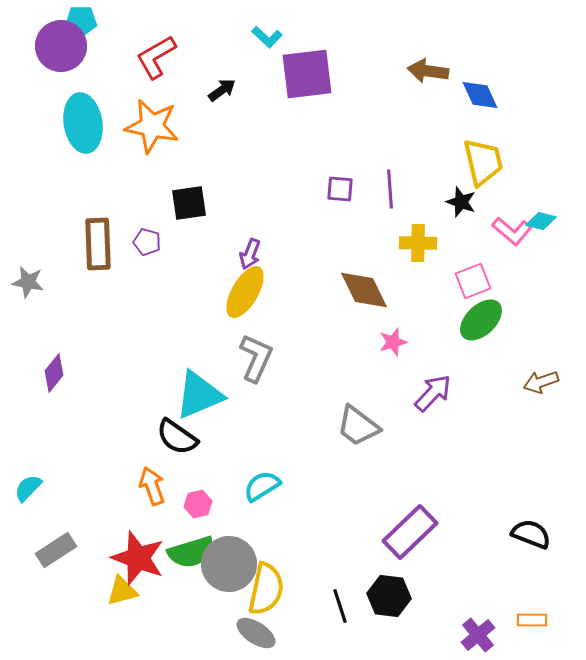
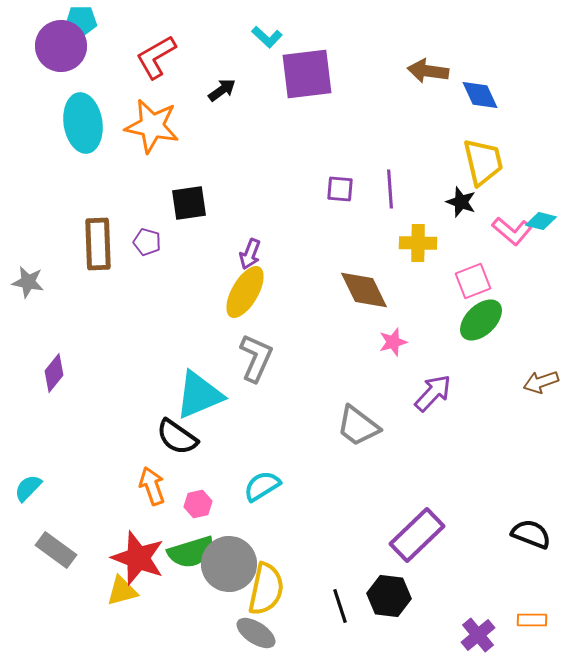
purple rectangle at (410, 532): moved 7 px right, 3 px down
gray rectangle at (56, 550): rotated 69 degrees clockwise
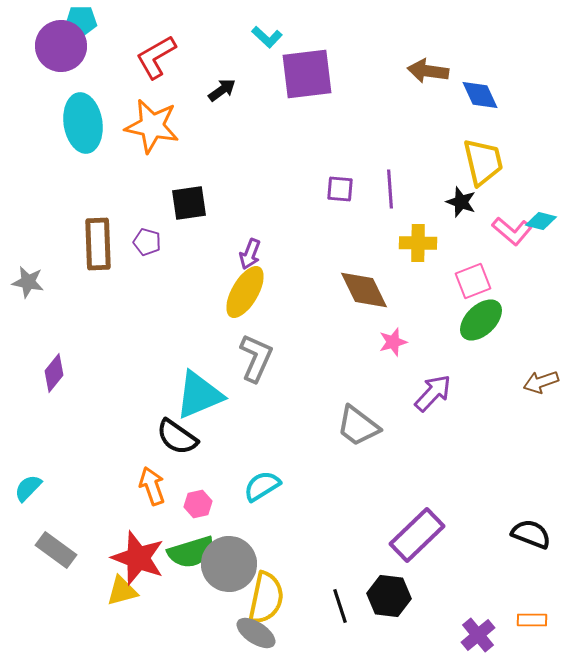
yellow semicircle at (266, 589): moved 9 px down
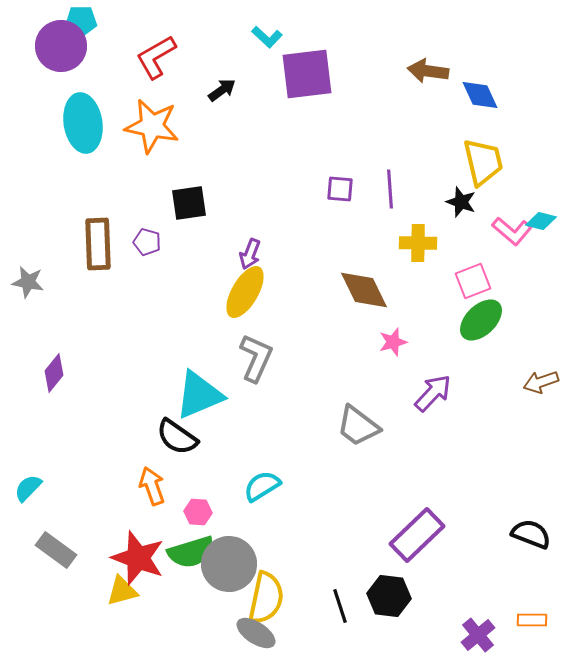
pink hexagon at (198, 504): moved 8 px down; rotated 16 degrees clockwise
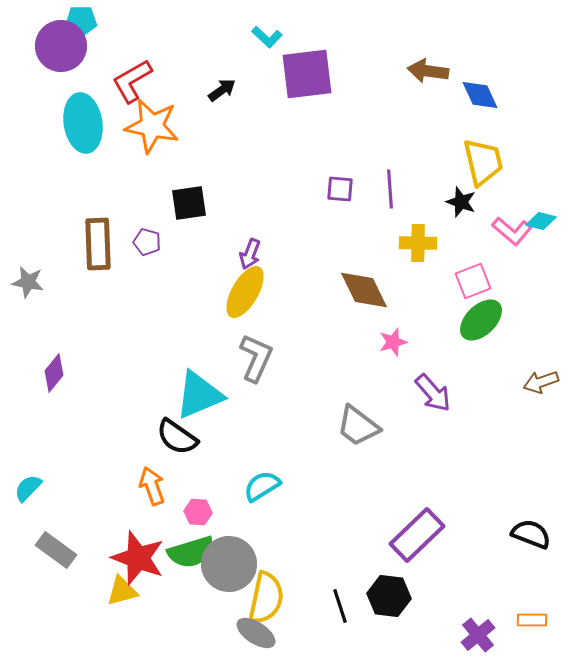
red L-shape at (156, 57): moved 24 px left, 24 px down
purple arrow at (433, 393): rotated 96 degrees clockwise
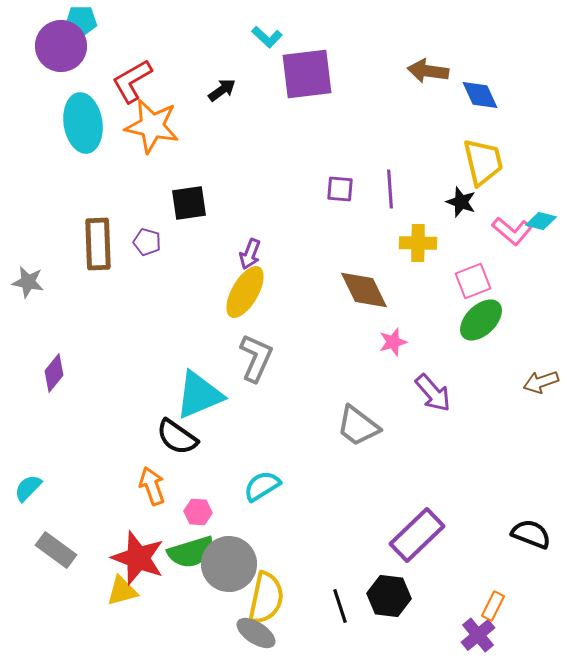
orange rectangle at (532, 620): moved 39 px left, 14 px up; rotated 64 degrees counterclockwise
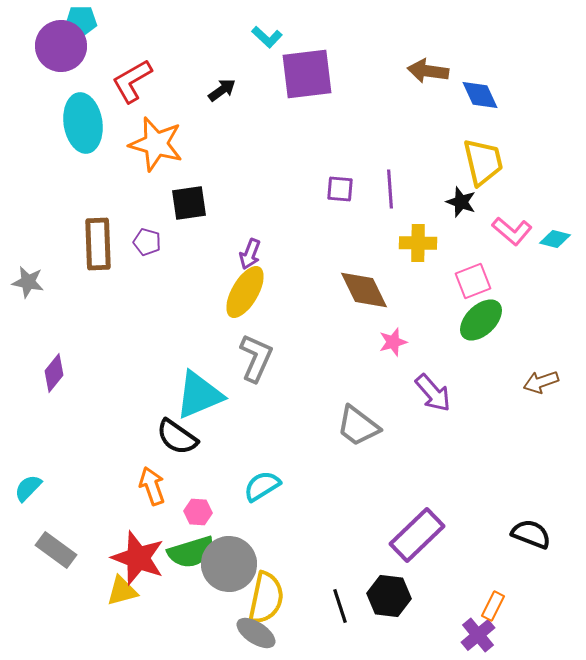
orange star at (152, 126): moved 4 px right, 18 px down; rotated 4 degrees clockwise
cyan diamond at (541, 221): moved 14 px right, 18 px down
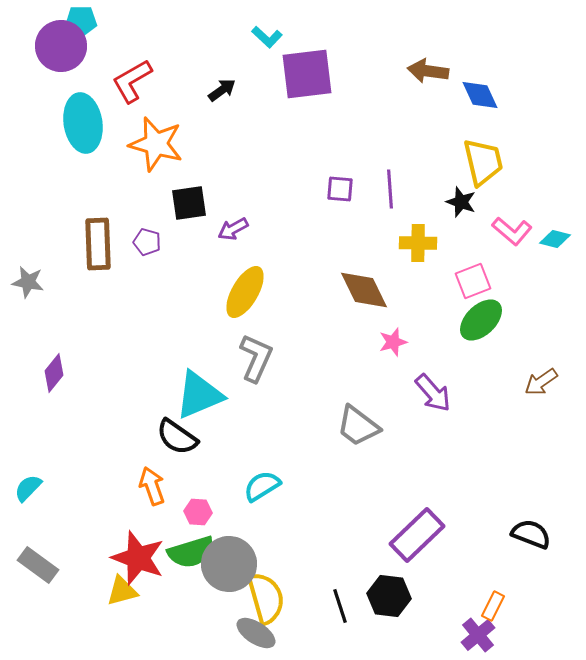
purple arrow at (250, 254): moved 17 px left, 25 px up; rotated 40 degrees clockwise
brown arrow at (541, 382): rotated 16 degrees counterclockwise
gray rectangle at (56, 550): moved 18 px left, 15 px down
yellow semicircle at (266, 598): rotated 28 degrees counterclockwise
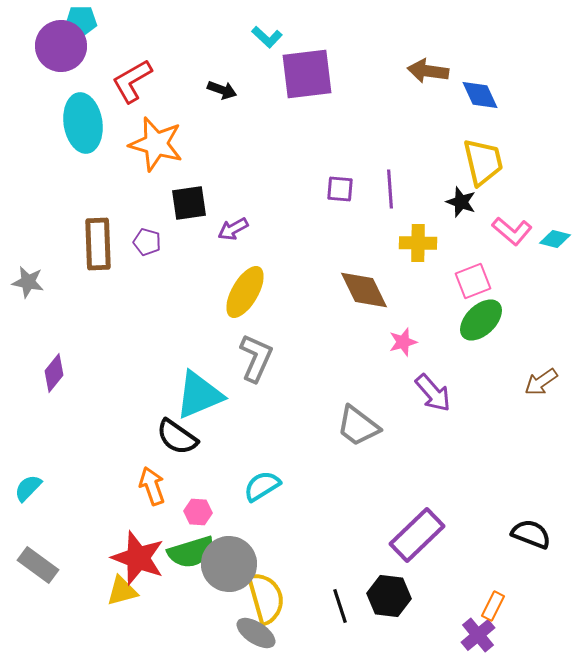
black arrow at (222, 90): rotated 56 degrees clockwise
pink star at (393, 342): moved 10 px right
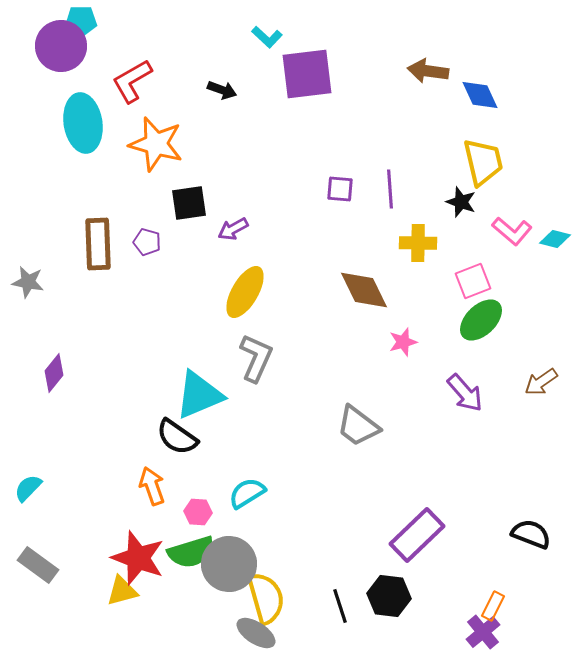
purple arrow at (433, 393): moved 32 px right
cyan semicircle at (262, 486): moved 15 px left, 7 px down
purple cross at (478, 635): moved 5 px right, 3 px up
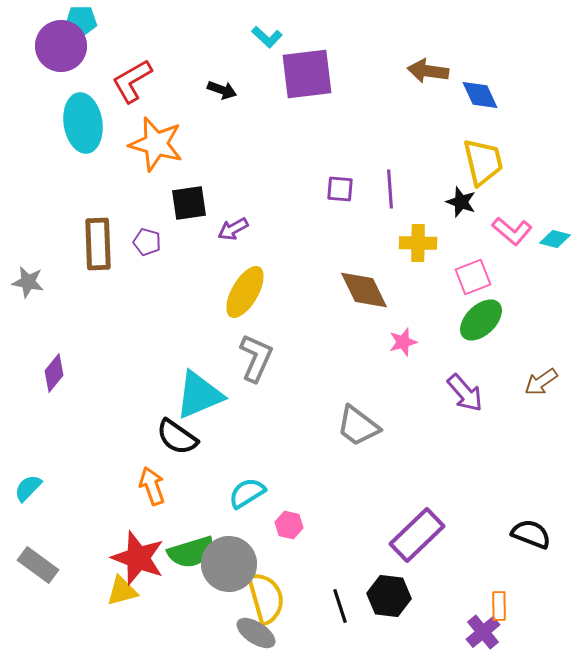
pink square at (473, 281): moved 4 px up
pink hexagon at (198, 512): moved 91 px right, 13 px down; rotated 8 degrees clockwise
orange rectangle at (493, 606): moved 6 px right; rotated 28 degrees counterclockwise
